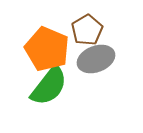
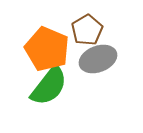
gray ellipse: moved 2 px right
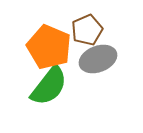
brown pentagon: rotated 8 degrees clockwise
orange pentagon: moved 2 px right, 2 px up
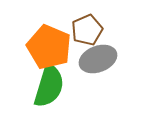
green semicircle: rotated 21 degrees counterclockwise
